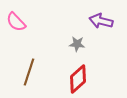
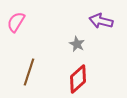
pink semicircle: rotated 75 degrees clockwise
gray star: rotated 21 degrees clockwise
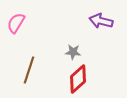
pink semicircle: moved 1 px down
gray star: moved 4 px left, 8 px down; rotated 21 degrees counterclockwise
brown line: moved 2 px up
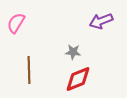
purple arrow: rotated 35 degrees counterclockwise
brown line: rotated 20 degrees counterclockwise
red diamond: rotated 20 degrees clockwise
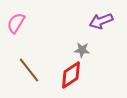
gray star: moved 9 px right, 2 px up
brown line: rotated 36 degrees counterclockwise
red diamond: moved 7 px left, 4 px up; rotated 12 degrees counterclockwise
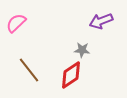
pink semicircle: rotated 15 degrees clockwise
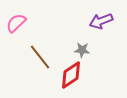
brown line: moved 11 px right, 13 px up
